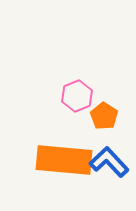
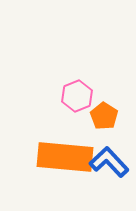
orange rectangle: moved 1 px right, 3 px up
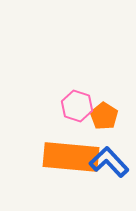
pink hexagon: moved 10 px down; rotated 20 degrees counterclockwise
orange rectangle: moved 6 px right
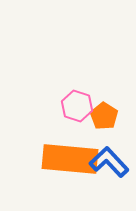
orange rectangle: moved 1 px left, 2 px down
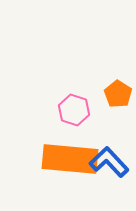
pink hexagon: moved 3 px left, 4 px down
orange pentagon: moved 14 px right, 22 px up
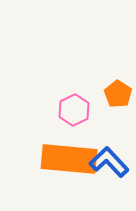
pink hexagon: rotated 16 degrees clockwise
orange rectangle: moved 1 px left
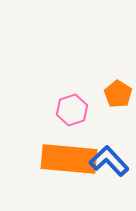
pink hexagon: moved 2 px left; rotated 8 degrees clockwise
blue L-shape: moved 1 px up
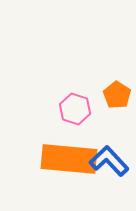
orange pentagon: moved 1 px left, 1 px down
pink hexagon: moved 3 px right, 1 px up; rotated 24 degrees counterclockwise
